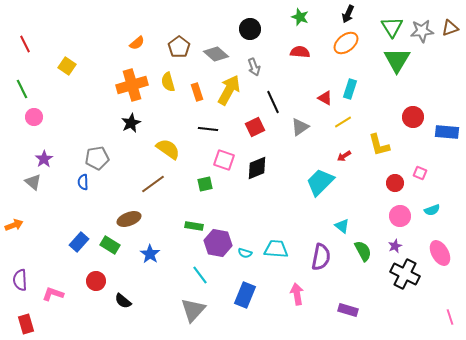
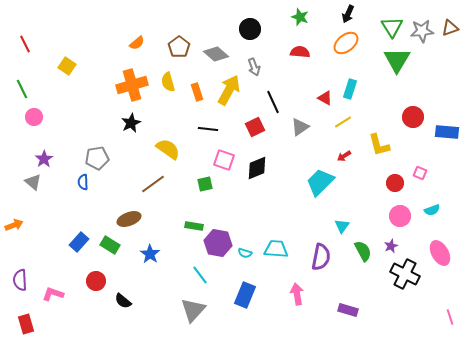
cyan triangle at (342, 226): rotated 28 degrees clockwise
purple star at (395, 246): moved 4 px left
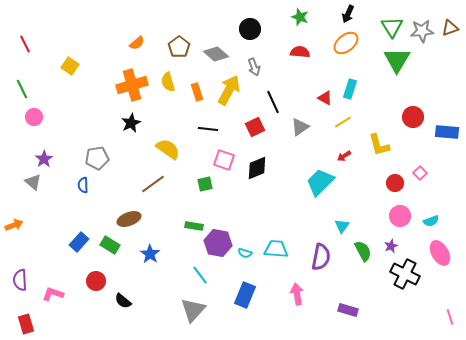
yellow square at (67, 66): moved 3 px right
pink square at (420, 173): rotated 24 degrees clockwise
blue semicircle at (83, 182): moved 3 px down
cyan semicircle at (432, 210): moved 1 px left, 11 px down
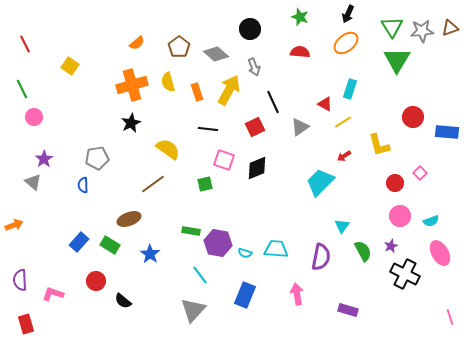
red triangle at (325, 98): moved 6 px down
green rectangle at (194, 226): moved 3 px left, 5 px down
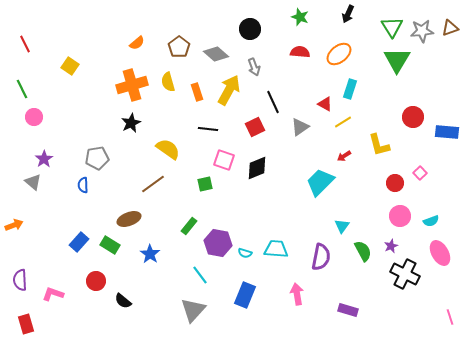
orange ellipse at (346, 43): moved 7 px left, 11 px down
green rectangle at (191, 231): moved 2 px left, 5 px up; rotated 60 degrees counterclockwise
